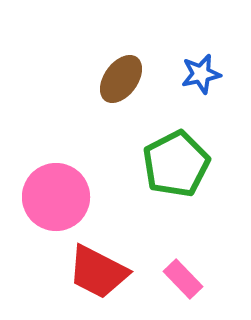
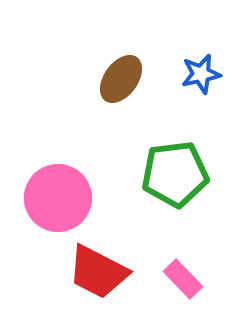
green pentagon: moved 1 px left, 10 px down; rotated 20 degrees clockwise
pink circle: moved 2 px right, 1 px down
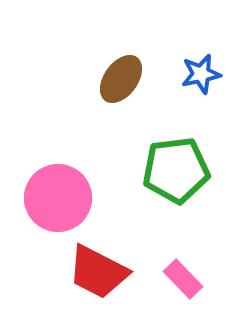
green pentagon: moved 1 px right, 4 px up
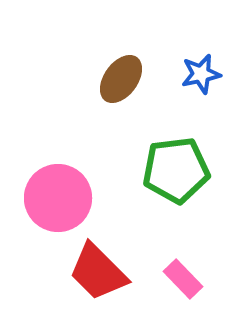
red trapezoid: rotated 18 degrees clockwise
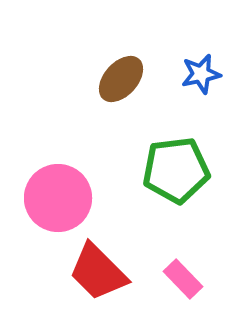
brown ellipse: rotated 6 degrees clockwise
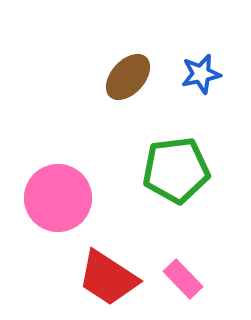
brown ellipse: moved 7 px right, 2 px up
red trapezoid: moved 10 px right, 6 px down; rotated 12 degrees counterclockwise
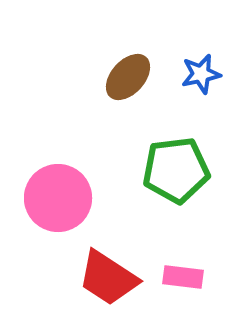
pink rectangle: moved 2 px up; rotated 39 degrees counterclockwise
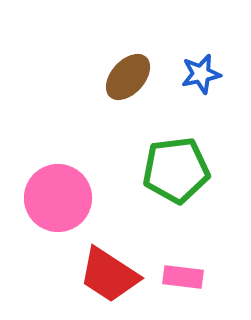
red trapezoid: moved 1 px right, 3 px up
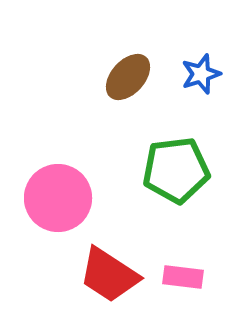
blue star: rotated 6 degrees counterclockwise
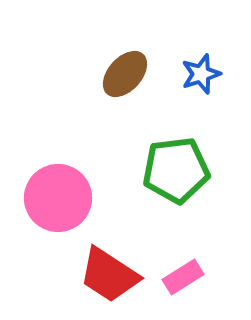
brown ellipse: moved 3 px left, 3 px up
pink rectangle: rotated 39 degrees counterclockwise
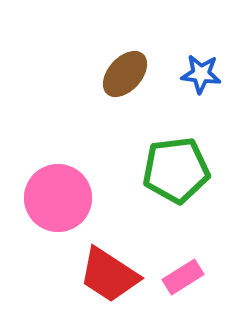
blue star: rotated 24 degrees clockwise
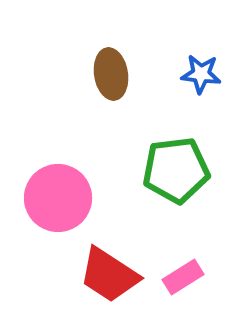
brown ellipse: moved 14 px left; rotated 51 degrees counterclockwise
